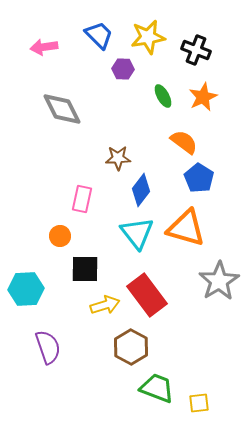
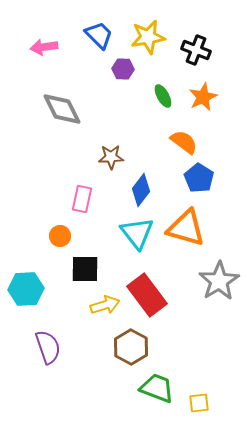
brown star: moved 7 px left, 1 px up
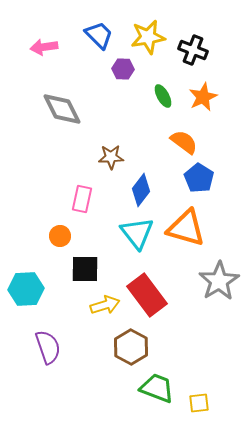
black cross: moved 3 px left
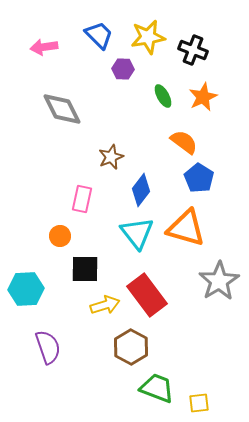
brown star: rotated 20 degrees counterclockwise
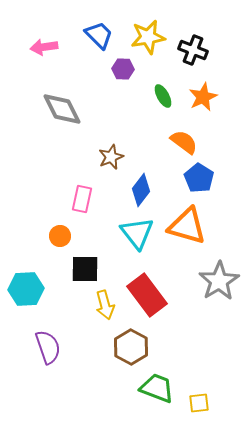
orange triangle: moved 1 px right, 2 px up
yellow arrow: rotated 92 degrees clockwise
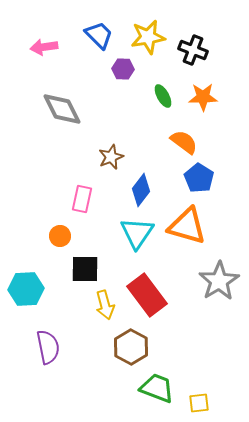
orange star: rotated 24 degrees clockwise
cyan triangle: rotated 12 degrees clockwise
purple semicircle: rotated 8 degrees clockwise
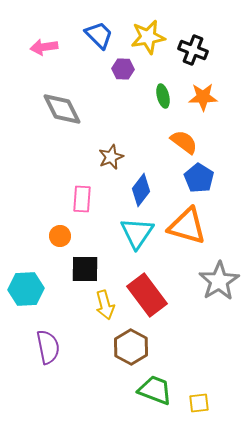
green ellipse: rotated 15 degrees clockwise
pink rectangle: rotated 8 degrees counterclockwise
green trapezoid: moved 2 px left, 2 px down
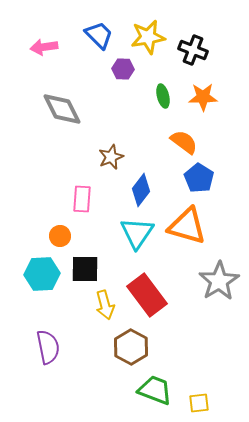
cyan hexagon: moved 16 px right, 15 px up
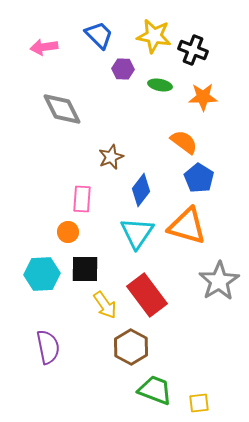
yellow star: moved 6 px right, 1 px up; rotated 20 degrees clockwise
green ellipse: moved 3 px left, 11 px up; rotated 65 degrees counterclockwise
orange circle: moved 8 px right, 4 px up
yellow arrow: rotated 20 degrees counterclockwise
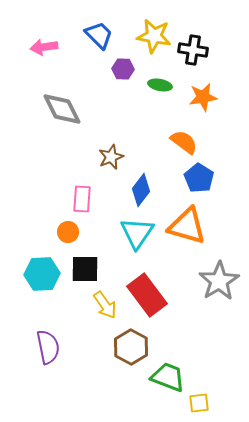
black cross: rotated 12 degrees counterclockwise
orange star: rotated 8 degrees counterclockwise
green trapezoid: moved 13 px right, 13 px up
